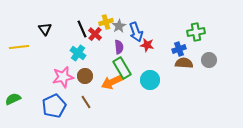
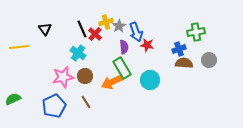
purple semicircle: moved 5 px right
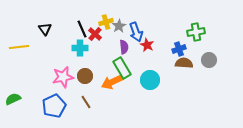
red star: rotated 16 degrees clockwise
cyan cross: moved 2 px right, 5 px up; rotated 35 degrees counterclockwise
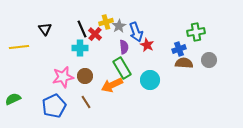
orange arrow: moved 3 px down
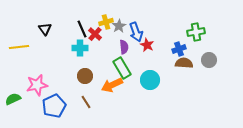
pink star: moved 26 px left, 8 px down
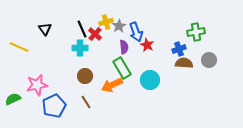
yellow line: rotated 30 degrees clockwise
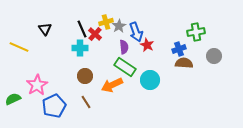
gray circle: moved 5 px right, 4 px up
green rectangle: moved 3 px right, 1 px up; rotated 25 degrees counterclockwise
pink star: rotated 20 degrees counterclockwise
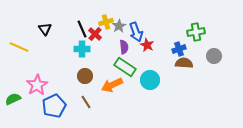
cyan cross: moved 2 px right, 1 px down
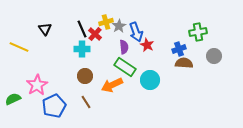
green cross: moved 2 px right
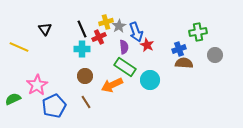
red cross: moved 4 px right, 3 px down; rotated 24 degrees clockwise
gray circle: moved 1 px right, 1 px up
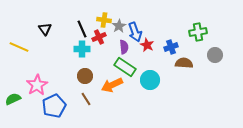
yellow cross: moved 2 px left, 2 px up; rotated 24 degrees clockwise
blue arrow: moved 1 px left
blue cross: moved 8 px left, 2 px up
brown line: moved 3 px up
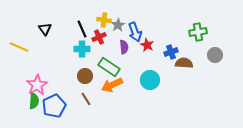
gray star: moved 1 px left, 1 px up
blue cross: moved 5 px down
green rectangle: moved 16 px left
green semicircle: moved 21 px right, 2 px down; rotated 119 degrees clockwise
